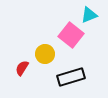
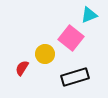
pink square: moved 3 px down
black rectangle: moved 4 px right
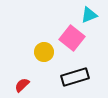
pink square: moved 1 px right
yellow circle: moved 1 px left, 2 px up
red semicircle: moved 17 px down; rotated 14 degrees clockwise
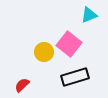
pink square: moved 3 px left, 6 px down
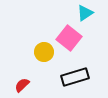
cyan triangle: moved 4 px left, 2 px up; rotated 12 degrees counterclockwise
pink square: moved 6 px up
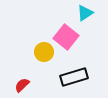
pink square: moved 3 px left, 1 px up
black rectangle: moved 1 px left
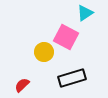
pink square: rotated 10 degrees counterclockwise
black rectangle: moved 2 px left, 1 px down
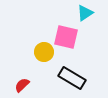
pink square: rotated 15 degrees counterclockwise
black rectangle: rotated 48 degrees clockwise
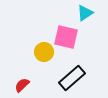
black rectangle: rotated 72 degrees counterclockwise
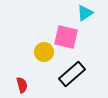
black rectangle: moved 4 px up
red semicircle: rotated 119 degrees clockwise
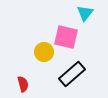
cyan triangle: rotated 18 degrees counterclockwise
red semicircle: moved 1 px right, 1 px up
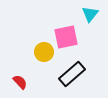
cyan triangle: moved 5 px right, 1 px down
pink square: rotated 25 degrees counterclockwise
red semicircle: moved 3 px left, 2 px up; rotated 28 degrees counterclockwise
